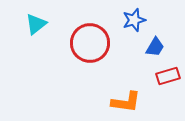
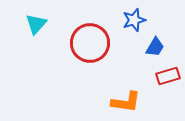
cyan triangle: rotated 10 degrees counterclockwise
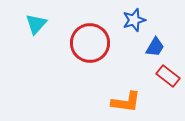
red rectangle: rotated 55 degrees clockwise
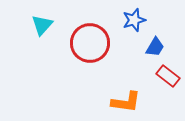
cyan triangle: moved 6 px right, 1 px down
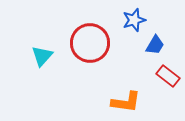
cyan triangle: moved 31 px down
blue trapezoid: moved 2 px up
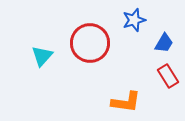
blue trapezoid: moved 9 px right, 2 px up
red rectangle: rotated 20 degrees clockwise
